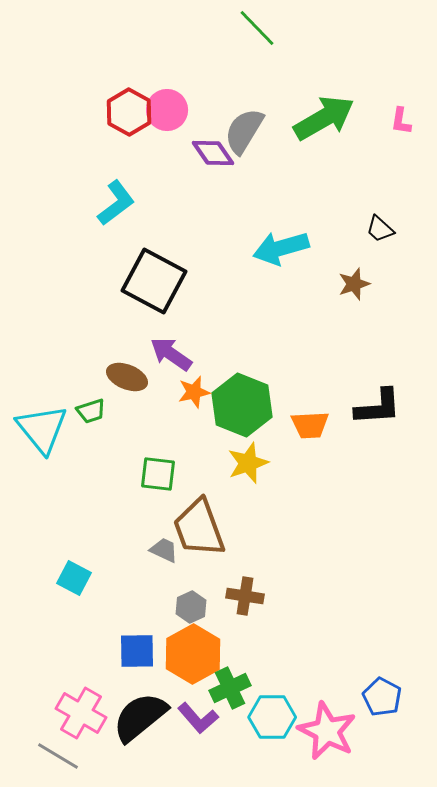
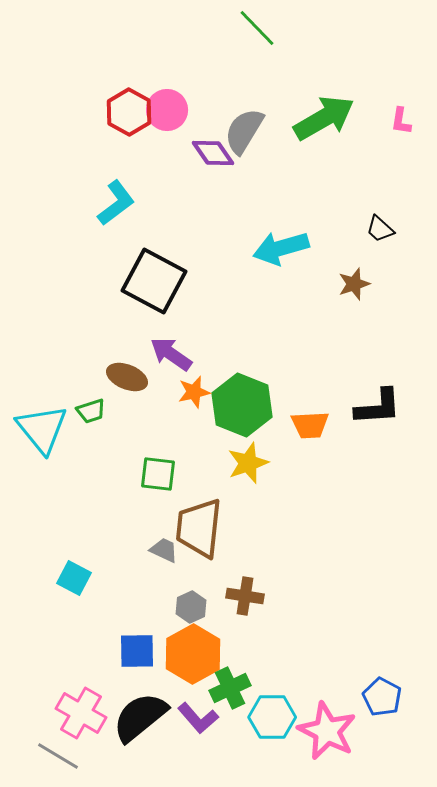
brown trapezoid: rotated 26 degrees clockwise
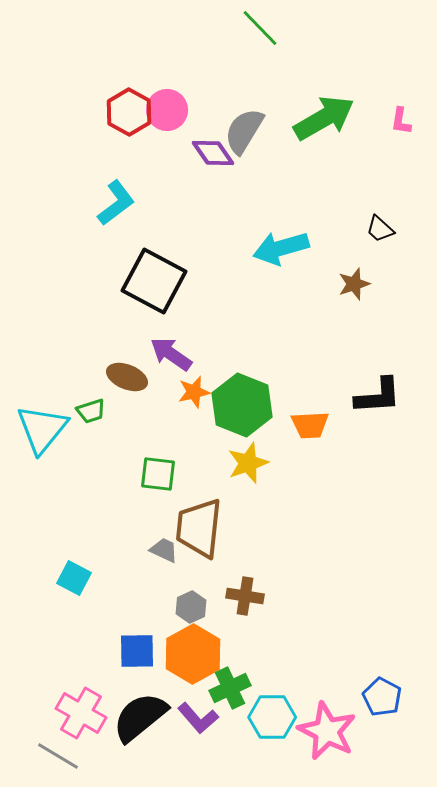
green line: moved 3 px right
black L-shape: moved 11 px up
cyan triangle: rotated 18 degrees clockwise
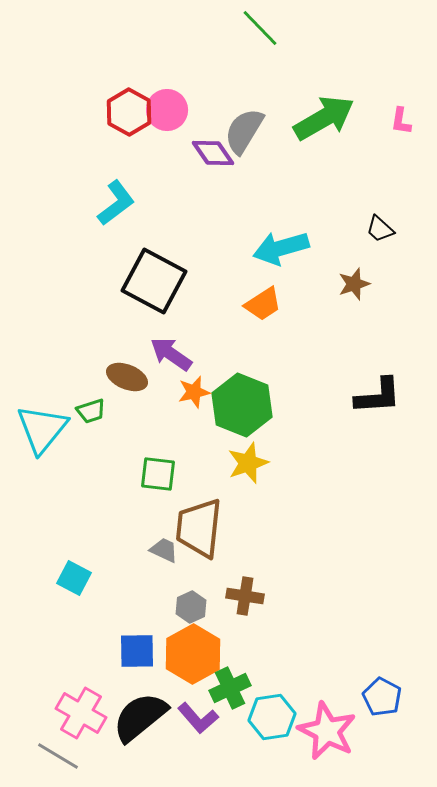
orange trapezoid: moved 47 px left, 121 px up; rotated 30 degrees counterclockwise
cyan hexagon: rotated 9 degrees counterclockwise
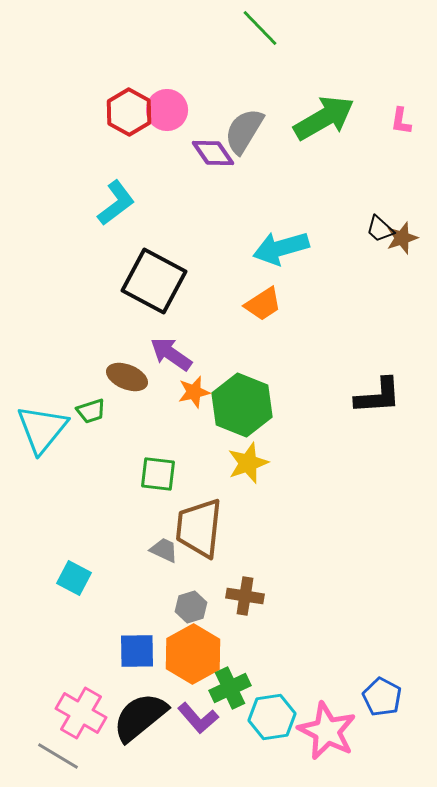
brown star: moved 48 px right, 46 px up
gray hexagon: rotated 8 degrees clockwise
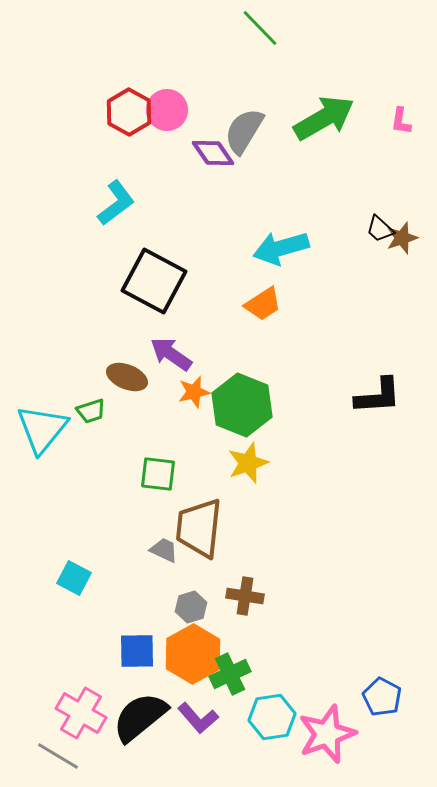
green cross: moved 14 px up
pink star: moved 3 px down; rotated 26 degrees clockwise
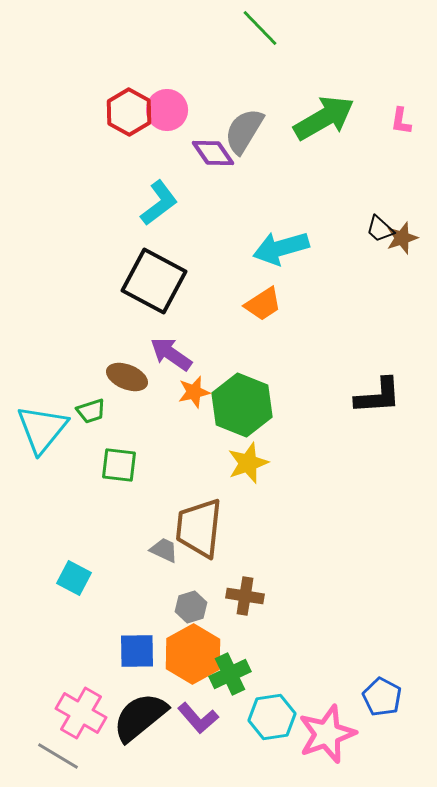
cyan L-shape: moved 43 px right
green square: moved 39 px left, 9 px up
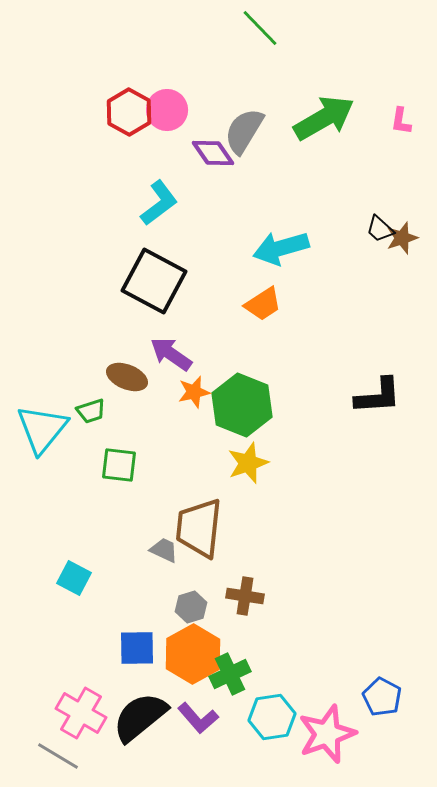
blue square: moved 3 px up
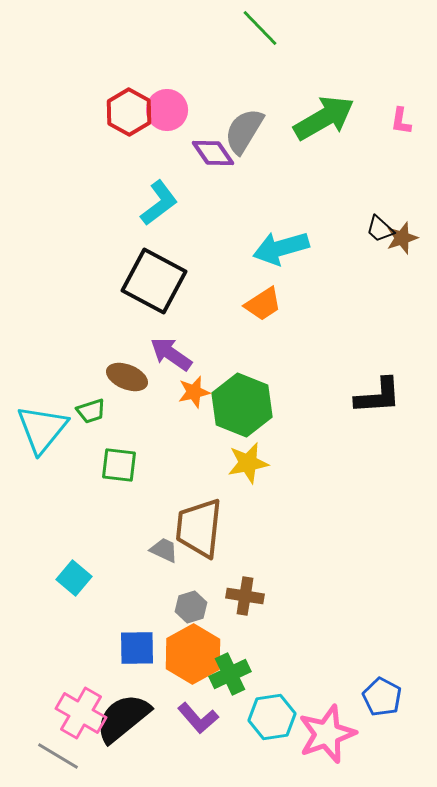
yellow star: rotated 9 degrees clockwise
cyan square: rotated 12 degrees clockwise
black semicircle: moved 17 px left, 1 px down
